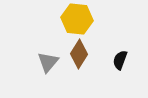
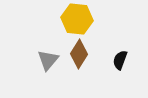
gray triangle: moved 2 px up
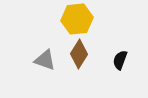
yellow hexagon: rotated 12 degrees counterclockwise
gray triangle: moved 3 px left; rotated 50 degrees counterclockwise
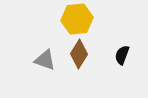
black semicircle: moved 2 px right, 5 px up
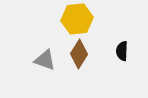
black semicircle: moved 4 px up; rotated 18 degrees counterclockwise
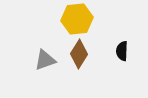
gray triangle: rotated 40 degrees counterclockwise
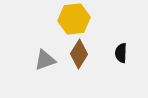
yellow hexagon: moved 3 px left
black semicircle: moved 1 px left, 2 px down
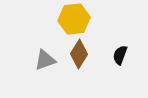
black semicircle: moved 1 px left, 2 px down; rotated 18 degrees clockwise
